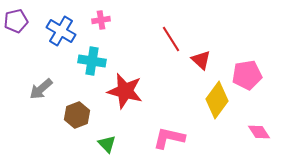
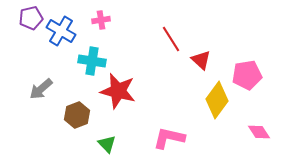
purple pentagon: moved 15 px right, 3 px up
red star: moved 7 px left
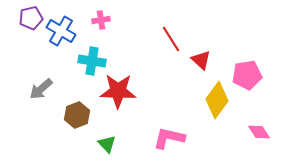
red star: rotated 12 degrees counterclockwise
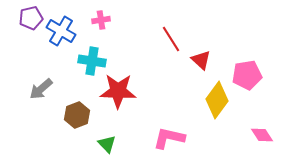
pink diamond: moved 3 px right, 3 px down
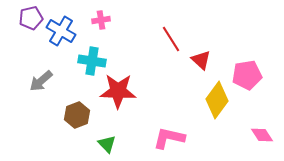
gray arrow: moved 8 px up
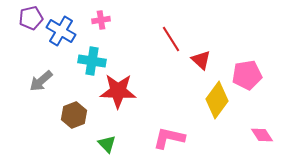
brown hexagon: moved 3 px left
